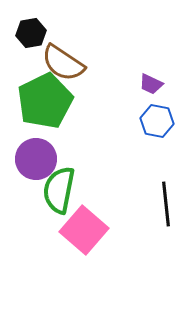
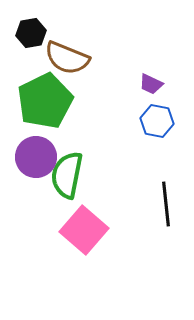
brown semicircle: moved 4 px right, 5 px up; rotated 12 degrees counterclockwise
purple circle: moved 2 px up
green semicircle: moved 8 px right, 15 px up
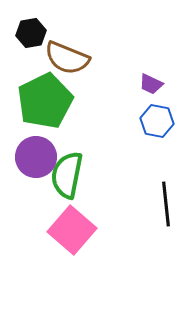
pink square: moved 12 px left
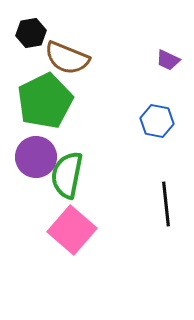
purple trapezoid: moved 17 px right, 24 px up
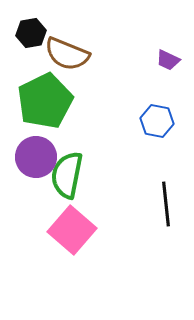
brown semicircle: moved 4 px up
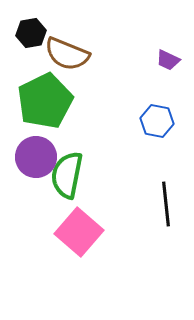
pink square: moved 7 px right, 2 px down
